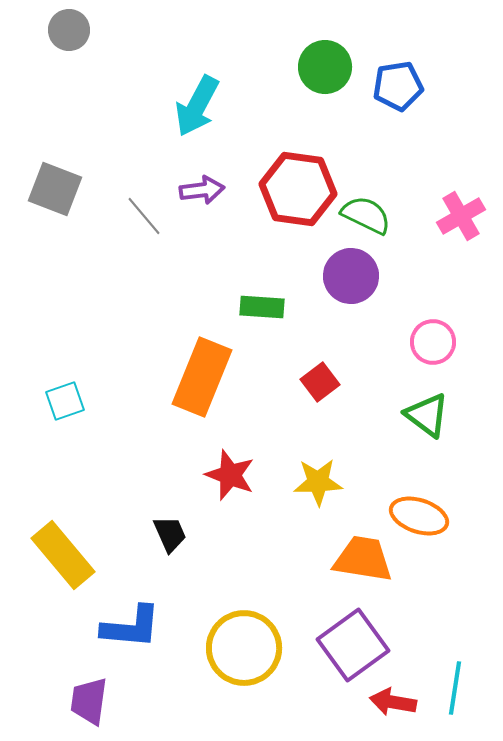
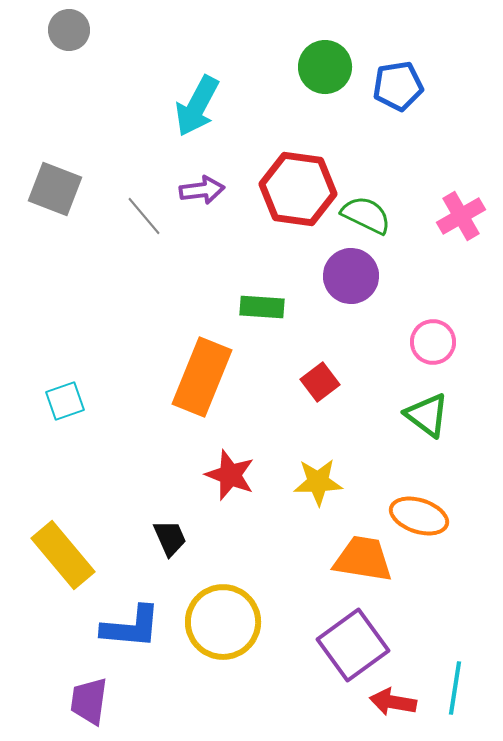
black trapezoid: moved 4 px down
yellow circle: moved 21 px left, 26 px up
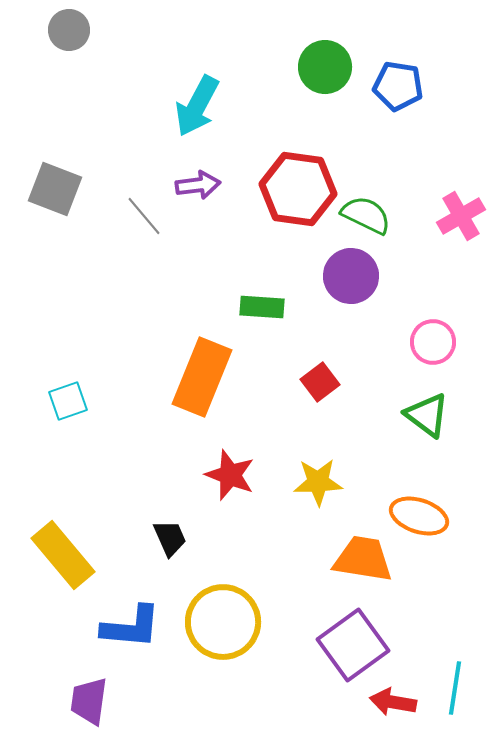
blue pentagon: rotated 18 degrees clockwise
purple arrow: moved 4 px left, 5 px up
cyan square: moved 3 px right
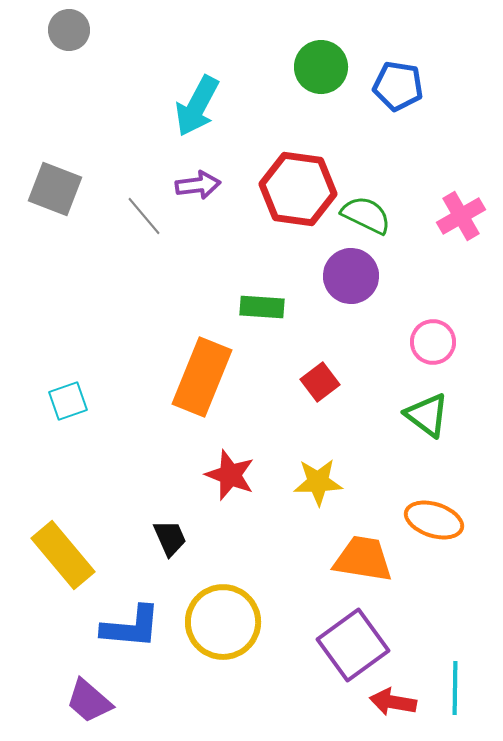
green circle: moved 4 px left
orange ellipse: moved 15 px right, 4 px down
cyan line: rotated 8 degrees counterclockwise
purple trapezoid: rotated 57 degrees counterclockwise
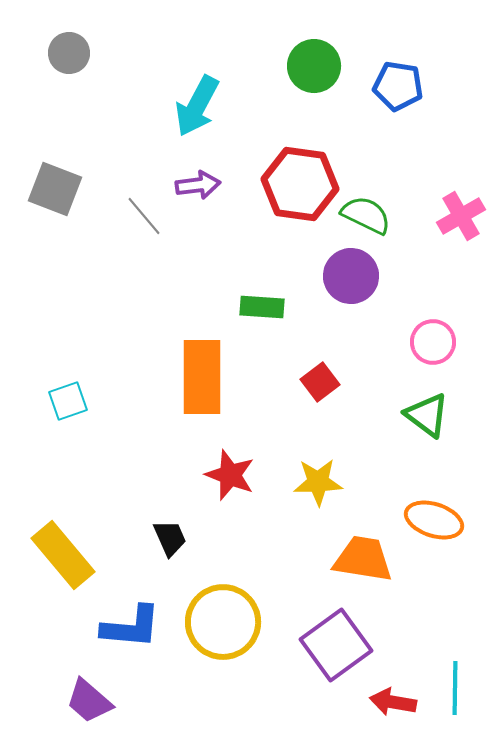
gray circle: moved 23 px down
green circle: moved 7 px left, 1 px up
red hexagon: moved 2 px right, 5 px up
orange rectangle: rotated 22 degrees counterclockwise
purple square: moved 17 px left
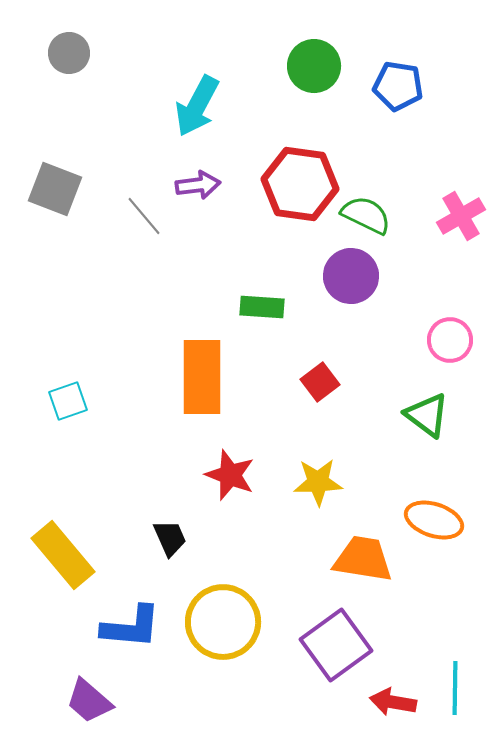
pink circle: moved 17 px right, 2 px up
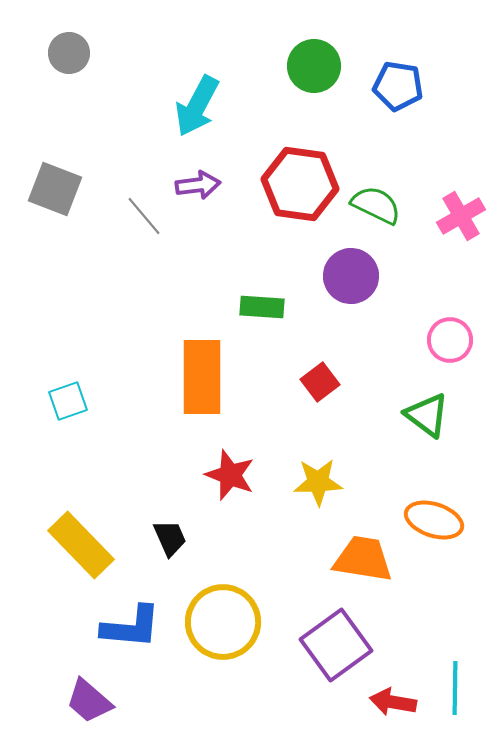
green semicircle: moved 10 px right, 10 px up
yellow rectangle: moved 18 px right, 10 px up; rotated 4 degrees counterclockwise
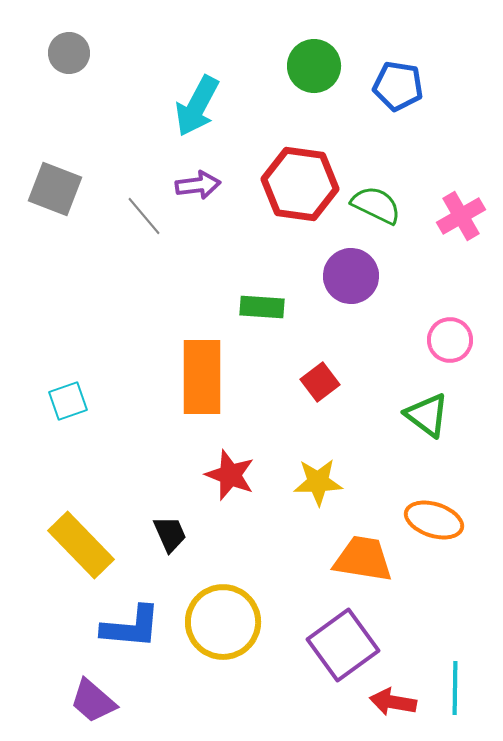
black trapezoid: moved 4 px up
purple square: moved 7 px right
purple trapezoid: moved 4 px right
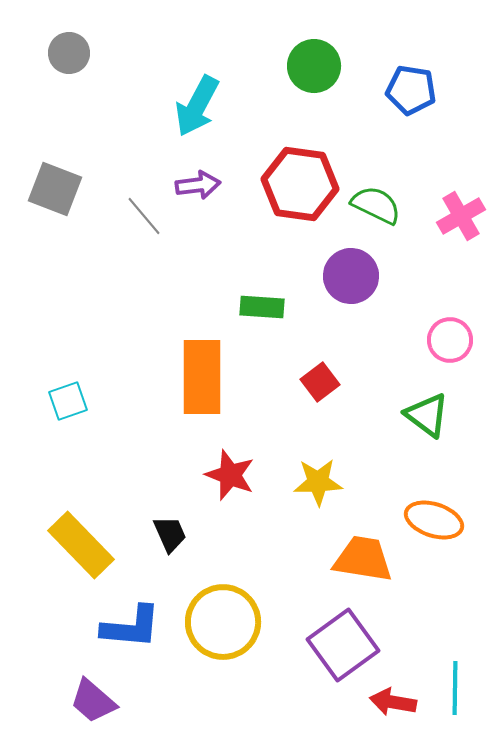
blue pentagon: moved 13 px right, 4 px down
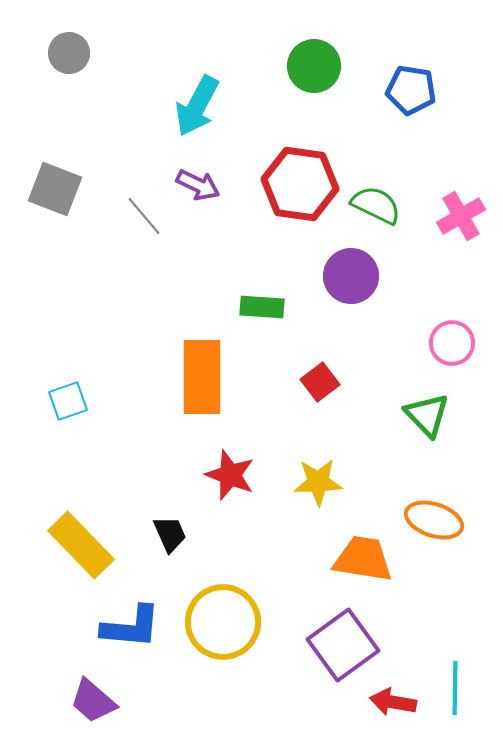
purple arrow: rotated 33 degrees clockwise
pink circle: moved 2 px right, 3 px down
green triangle: rotated 9 degrees clockwise
